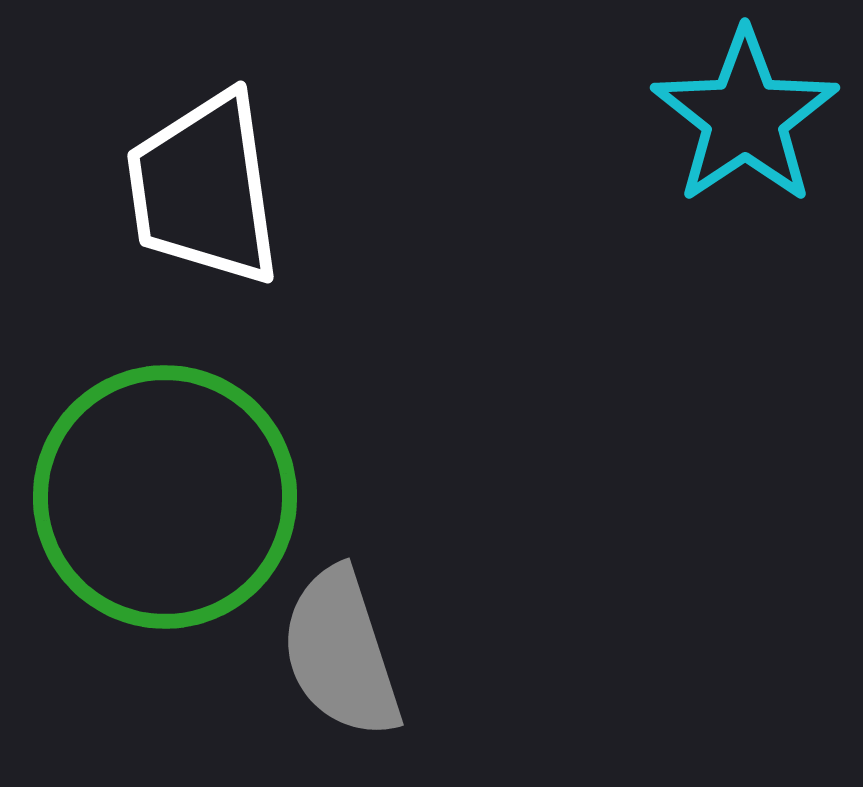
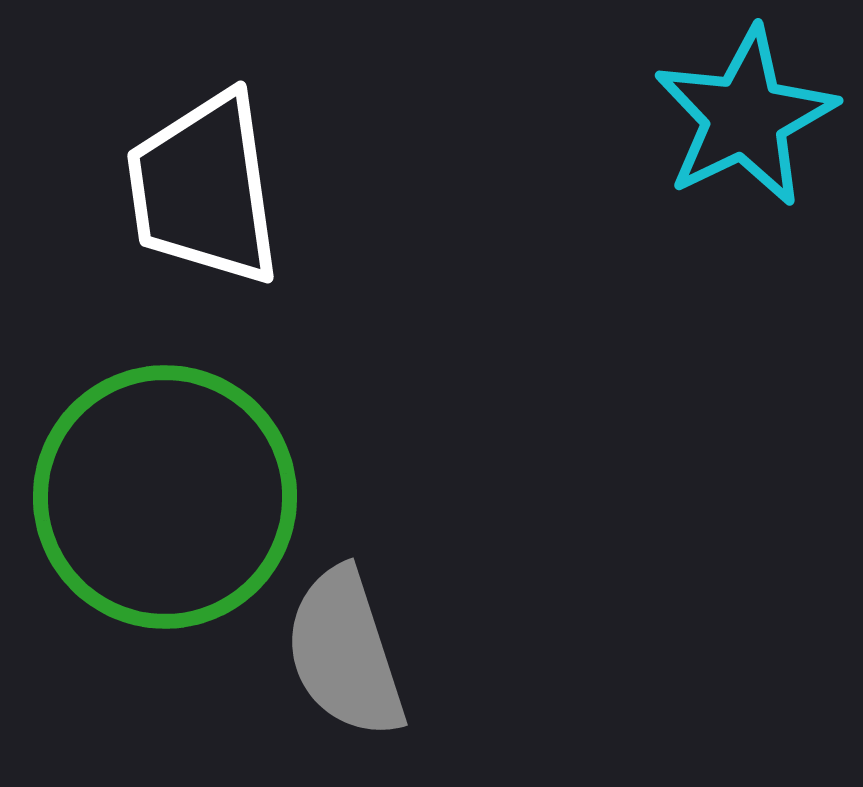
cyan star: rotated 8 degrees clockwise
gray semicircle: moved 4 px right
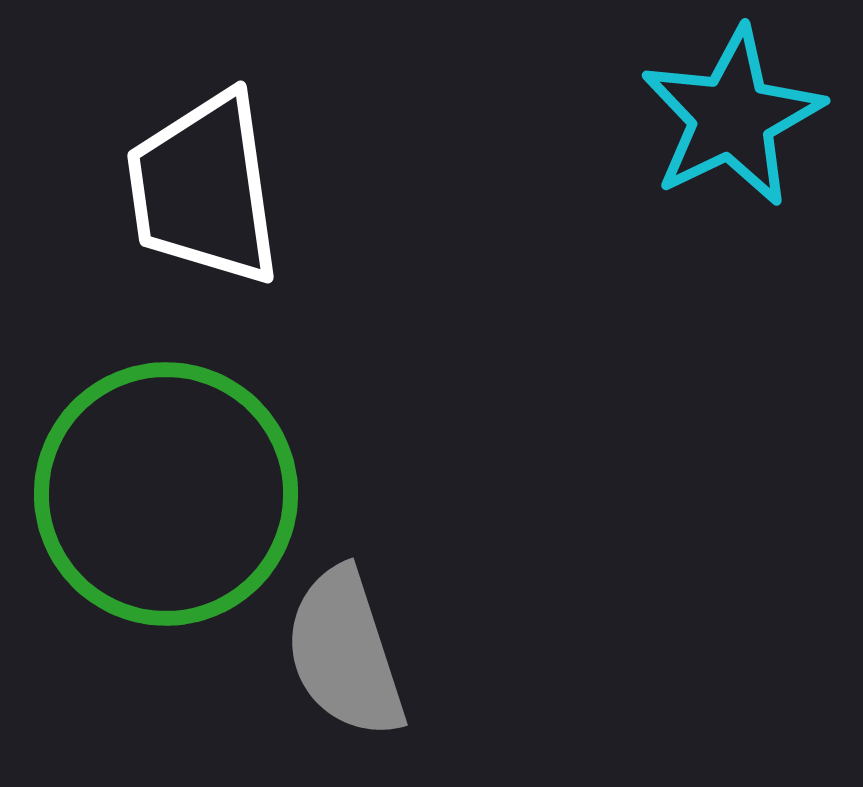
cyan star: moved 13 px left
green circle: moved 1 px right, 3 px up
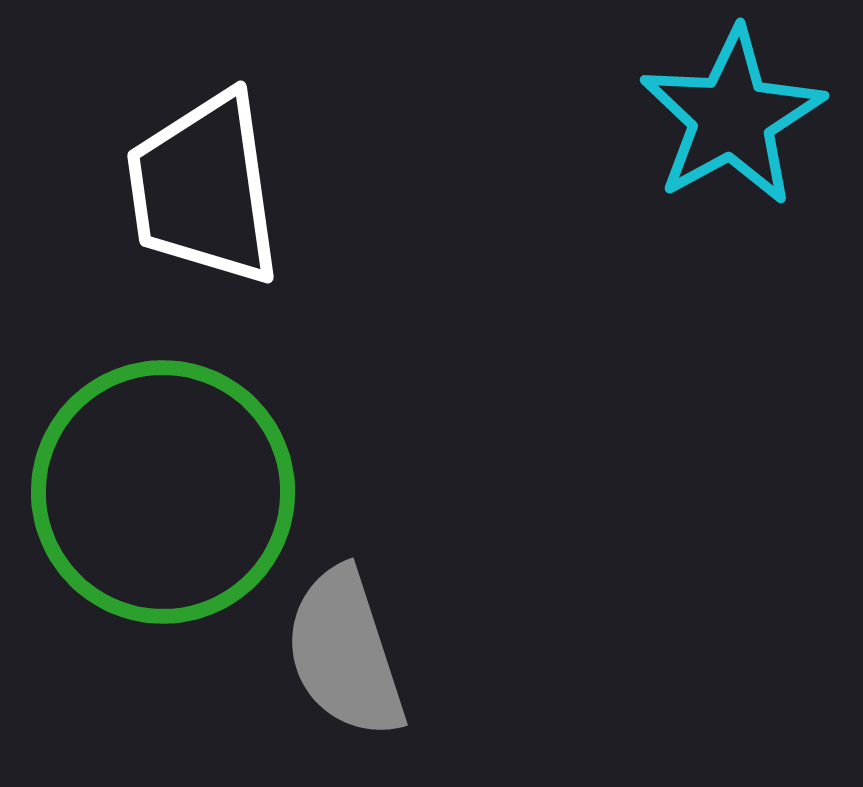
cyan star: rotated 3 degrees counterclockwise
green circle: moved 3 px left, 2 px up
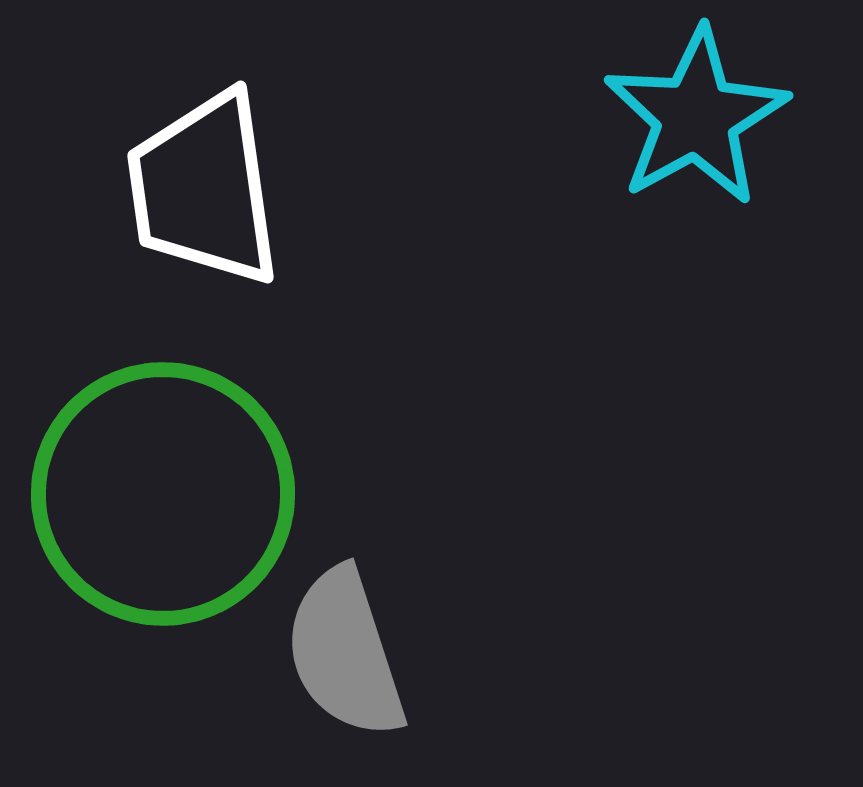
cyan star: moved 36 px left
green circle: moved 2 px down
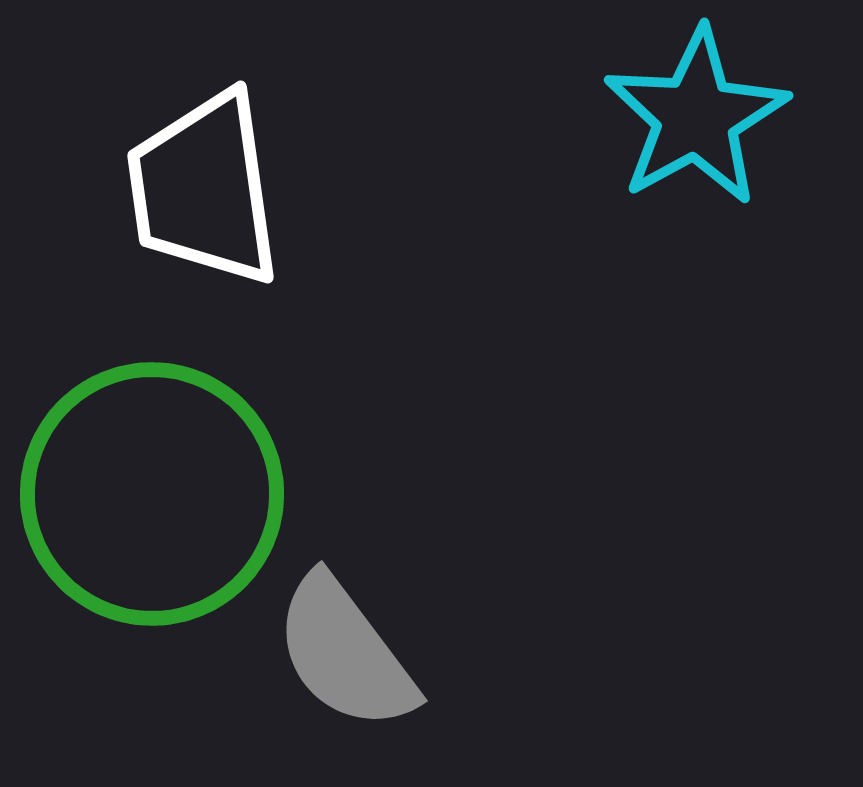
green circle: moved 11 px left
gray semicircle: rotated 19 degrees counterclockwise
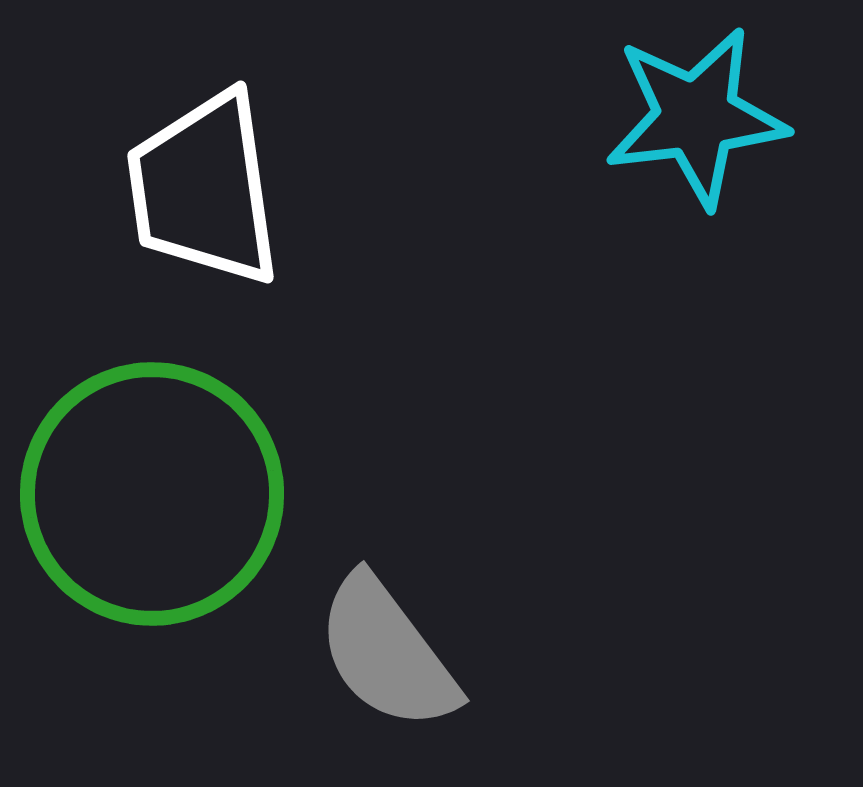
cyan star: rotated 22 degrees clockwise
gray semicircle: moved 42 px right
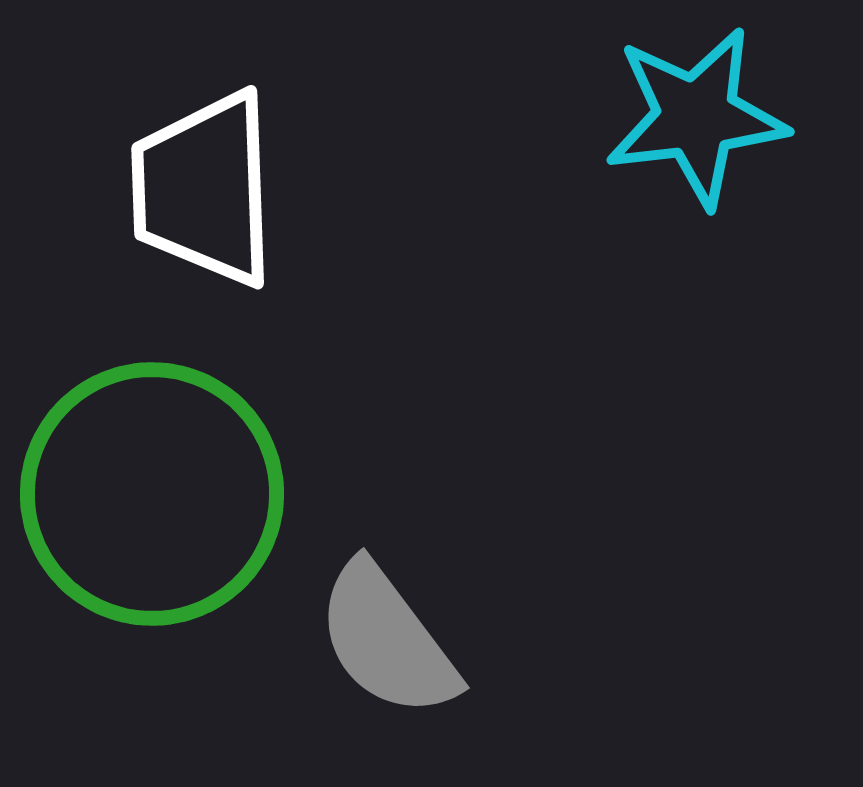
white trapezoid: rotated 6 degrees clockwise
gray semicircle: moved 13 px up
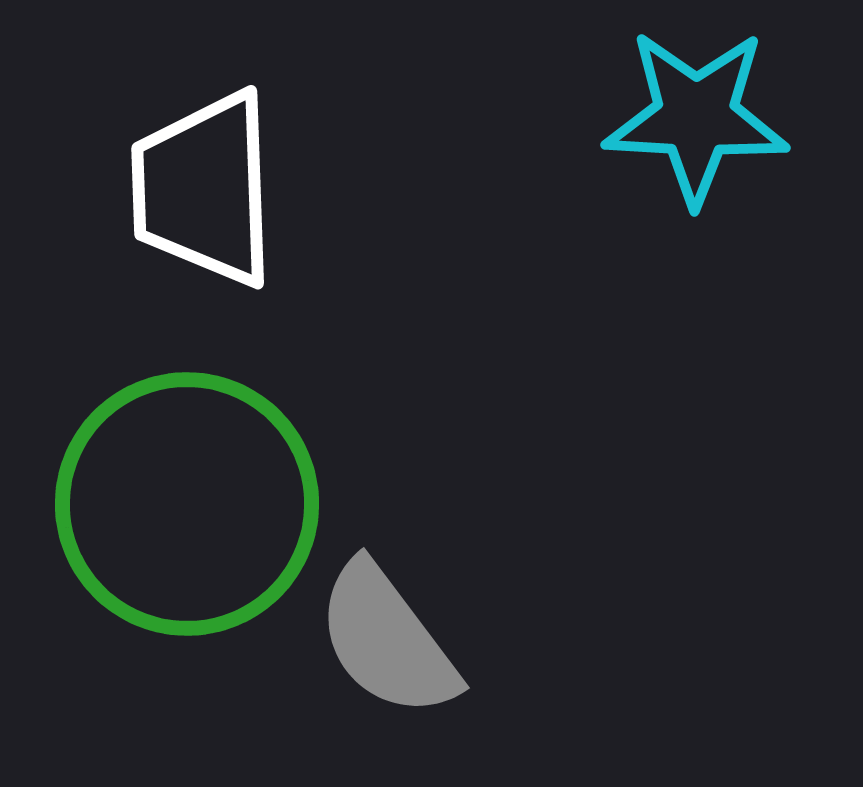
cyan star: rotated 10 degrees clockwise
green circle: moved 35 px right, 10 px down
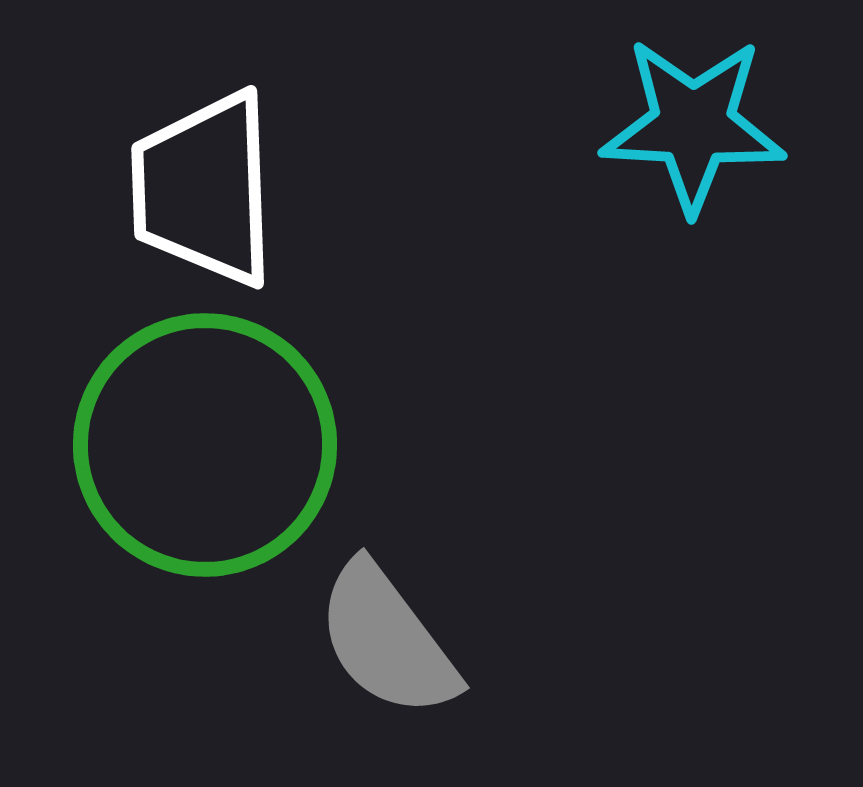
cyan star: moved 3 px left, 8 px down
green circle: moved 18 px right, 59 px up
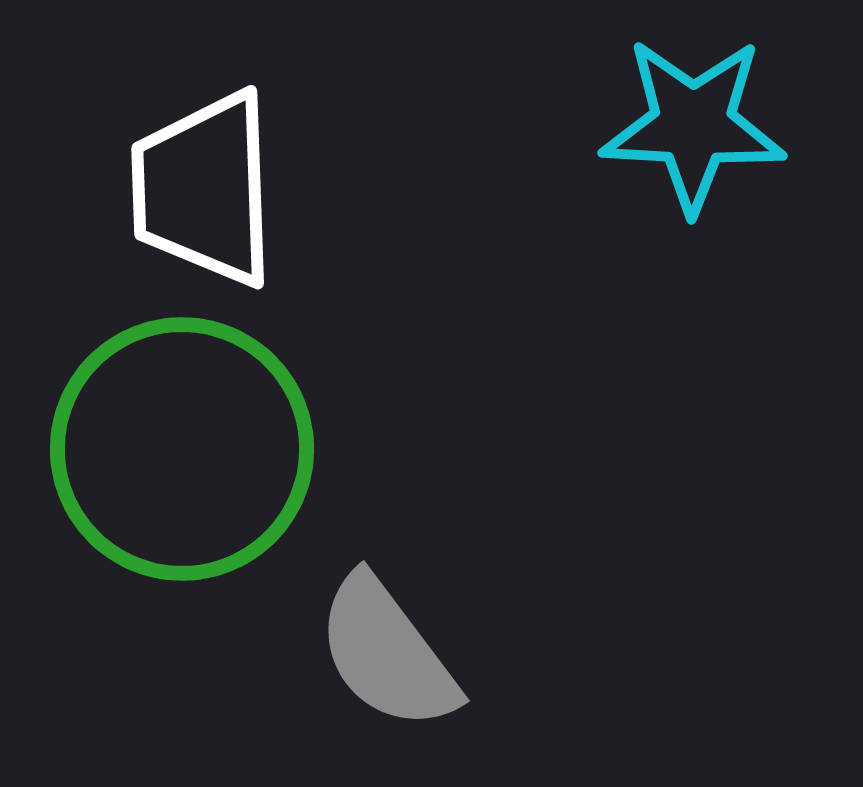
green circle: moved 23 px left, 4 px down
gray semicircle: moved 13 px down
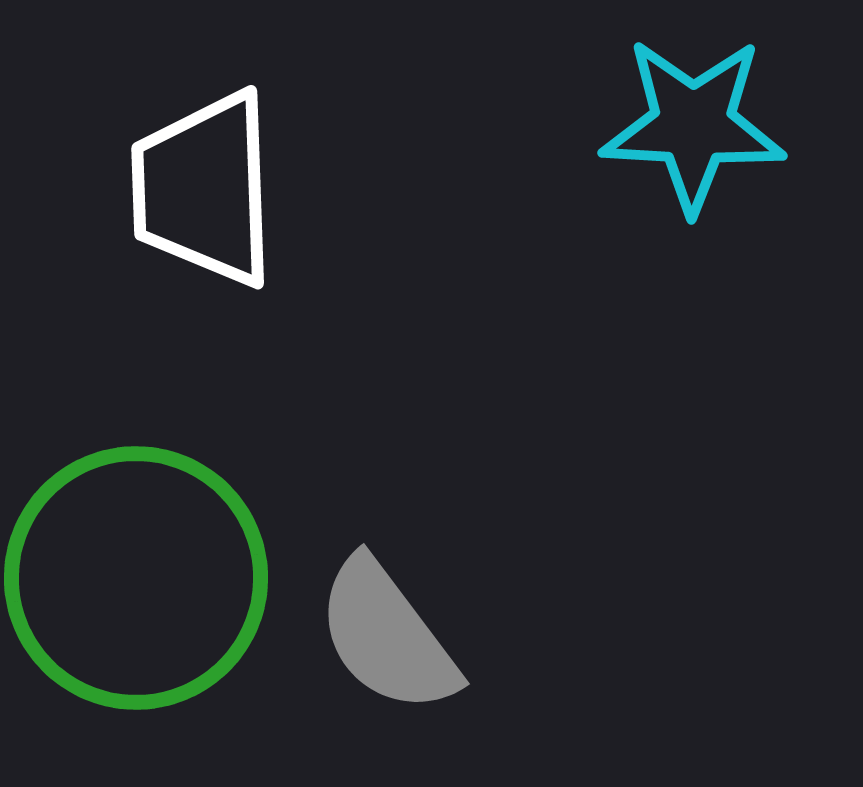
green circle: moved 46 px left, 129 px down
gray semicircle: moved 17 px up
